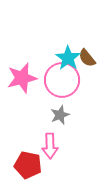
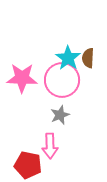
brown semicircle: moved 1 px right; rotated 42 degrees clockwise
pink star: rotated 16 degrees clockwise
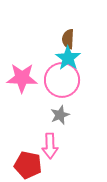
brown semicircle: moved 20 px left, 19 px up
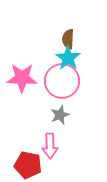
pink circle: moved 1 px down
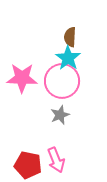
brown semicircle: moved 2 px right, 2 px up
pink arrow: moved 6 px right, 14 px down; rotated 20 degrees counterclockwise
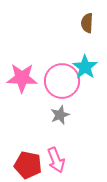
brown semicircle: moved 17 px right, 14 px up
cyan star: moved 17 px right, 9 px down
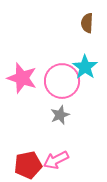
pink star: rotated 16 degrees clockwise
pink arrow: rotated 85 degrees clockwise
red pentagon: rotated 24 degrees counterclockwise
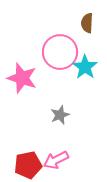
pink circle: moved 2 px left, 29 px up
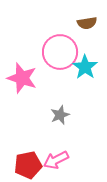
brown semicircle: rotated 102 degrees counterclockwise
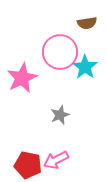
pink star: rotated 28 degrees clockwise
red pentagon: rotated 24 degrees clockwise
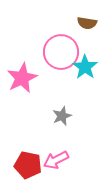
brown semicircle: rotated 18 degrees clockwise
pink circle: moved 1 px right
gray star: moved 2 px right, 1 px down
